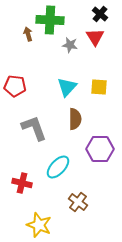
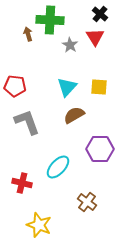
gray star: rotated 21 degrees clockwise
brown semicircle: moved 1 px left, 4 px up; rotated 120 degrees counterclockwise
gray L-shape: moved 7 px left, 6 px up
brown cross: moved 9 px right
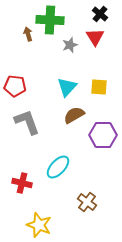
gray star: rotated 21 degrees clockwise
purple hexagon: moved 3 px right, 14 px up
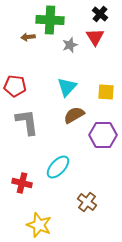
brown arrow: moved 3 px down; rotated 80 degrees counterclockwise
yellow square: moved 7 px right, 5 px down
gray L-shape: rotated 12 degrees clockwise
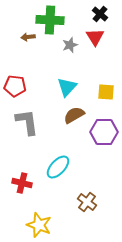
purple hexagon: moved 1 px right, 3 px up
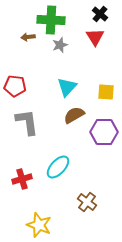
green cross: moved 1 px right
gray star: moved 10 px left
red cross: moved 4 px up; rotated 30 degrees counterclockwise
